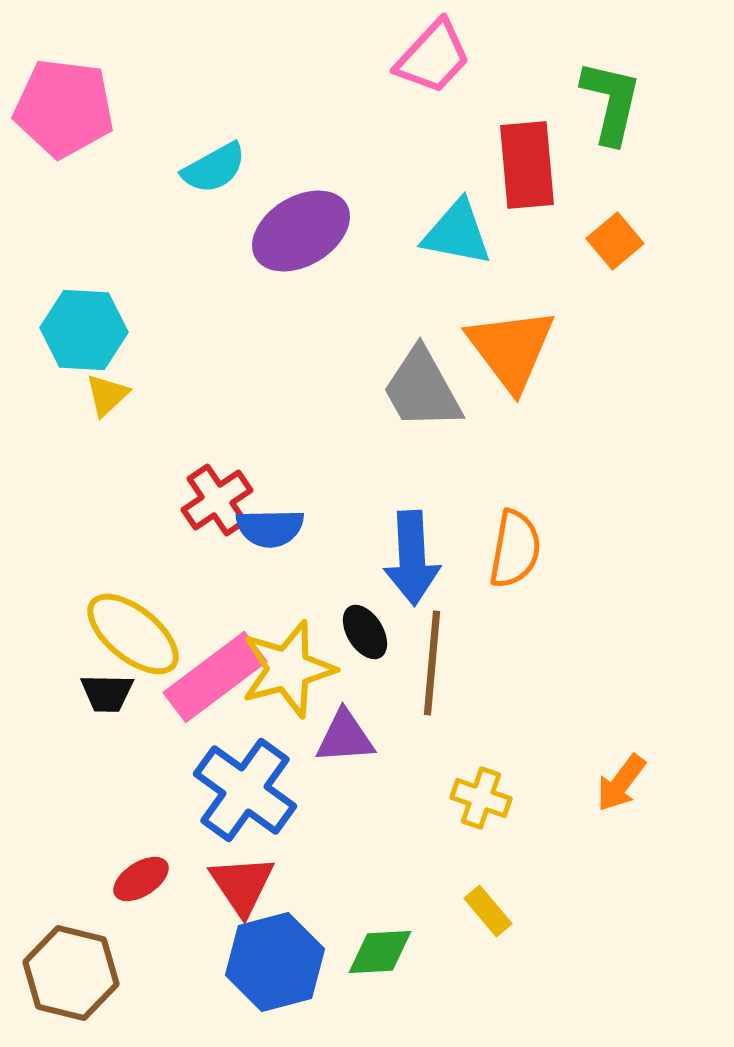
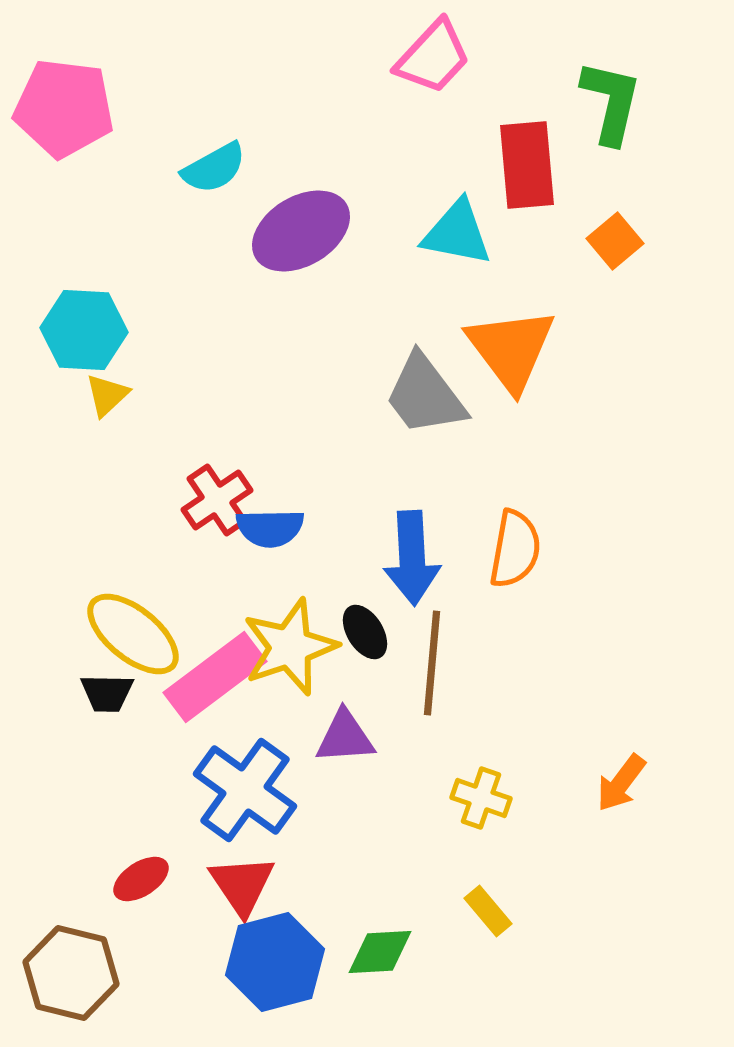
gray trapezoid: moved 3 px right, 6 px down; rotated 8 degrees counterclockwise
yellow star: moved 2 px right, 22 px up; rotated 4 degrees counterclockwise
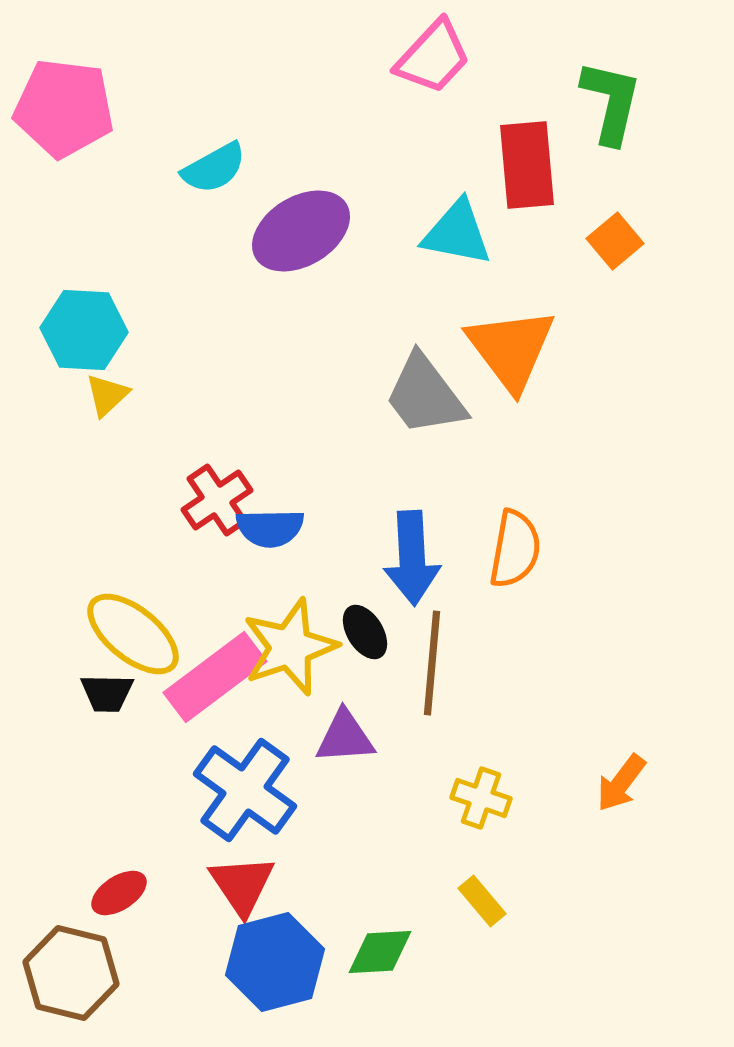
red ellipse: moved 22 px left, 14 px down
yellow rectangle: moved 6 px left, 10 px up
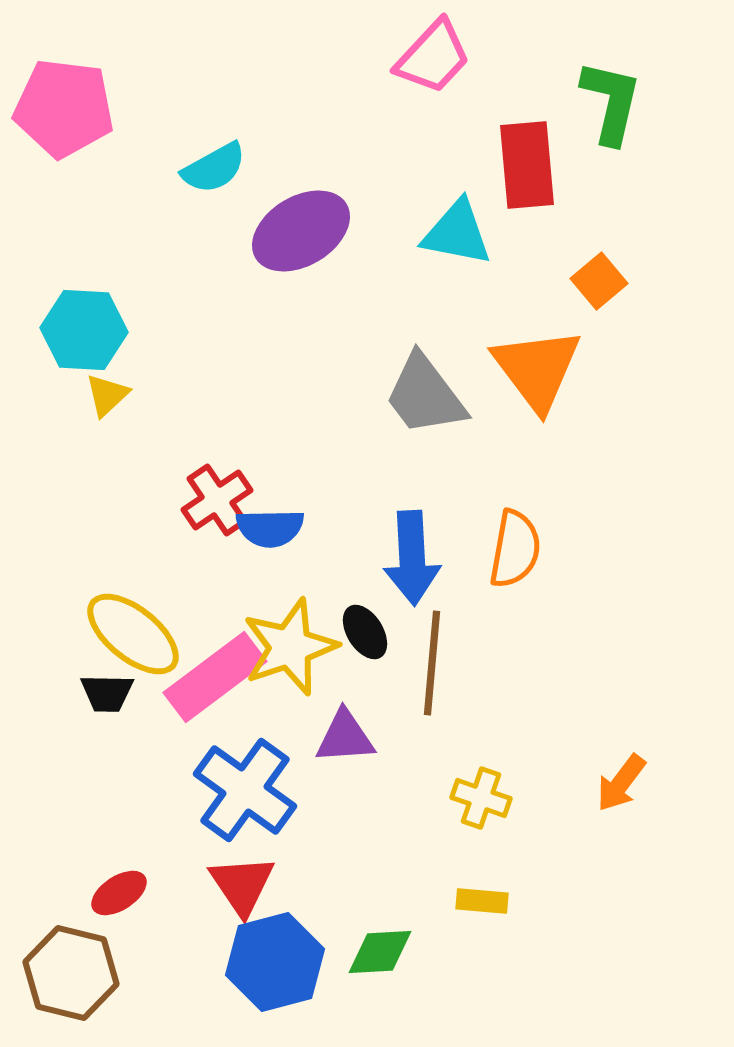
orange square: moved 16 px left, 40 px down
orange triangle: moved 26 px right, 20 px down
yellow rectangle: rotated 45 degrees counterclockwise
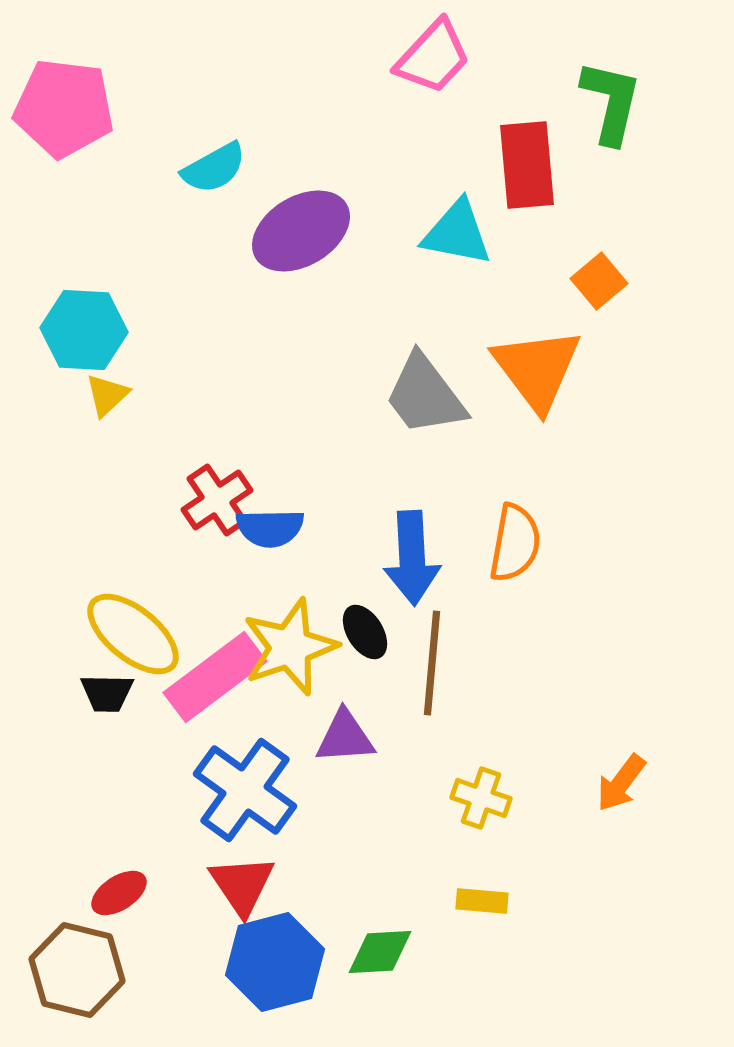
orange semicircle: moved 6 px up
brown hexagon: moved 6 px right, 3 px up
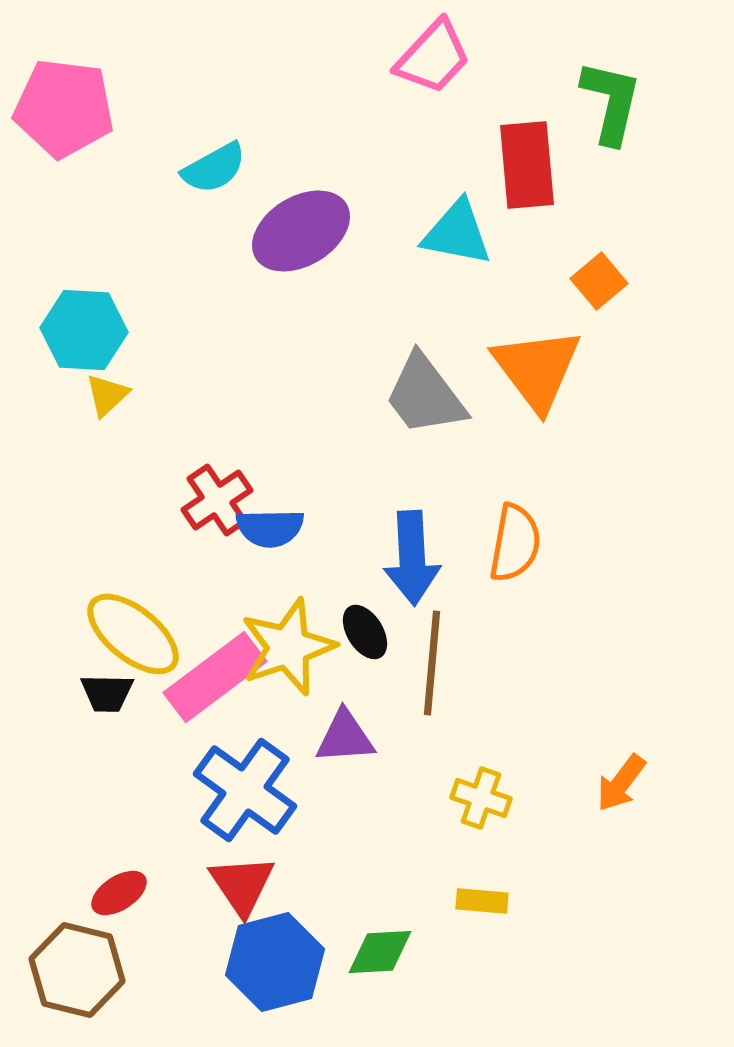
yellow star: moved 2 px left
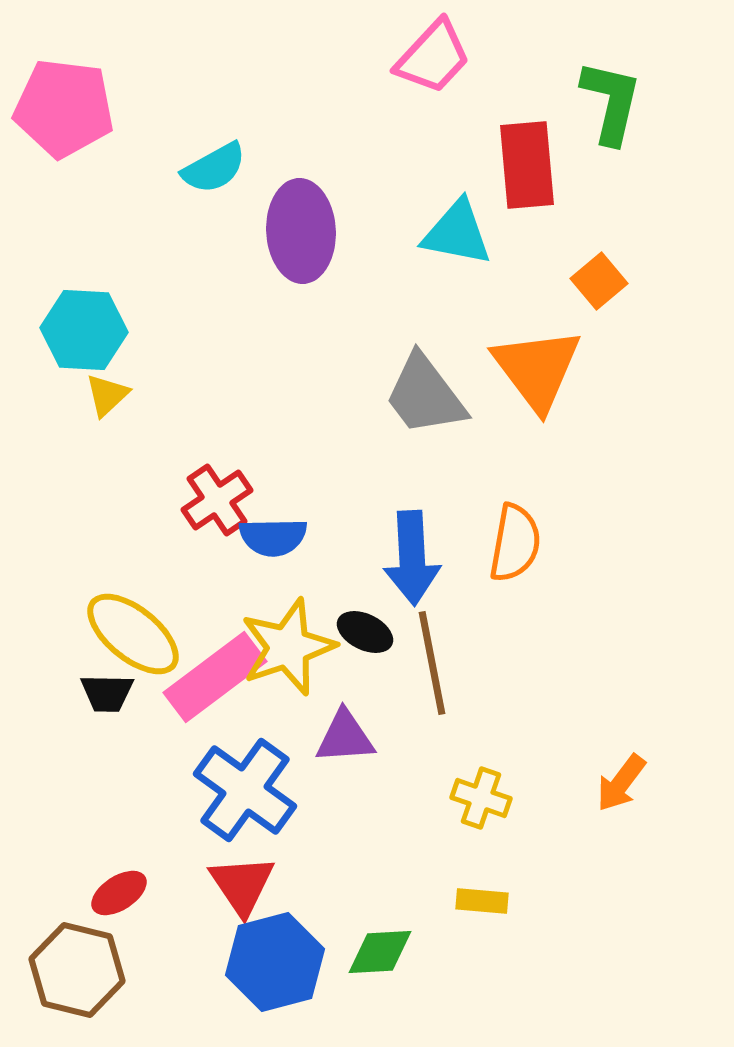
purple ellipse: rotated 62 degrees counterclockwise
blue semicircle: moved 3 px right, 9 px down
black ellipse: rotated 32 degrees counterclockwise
brown line: rotated 16 degrees counterclockwise
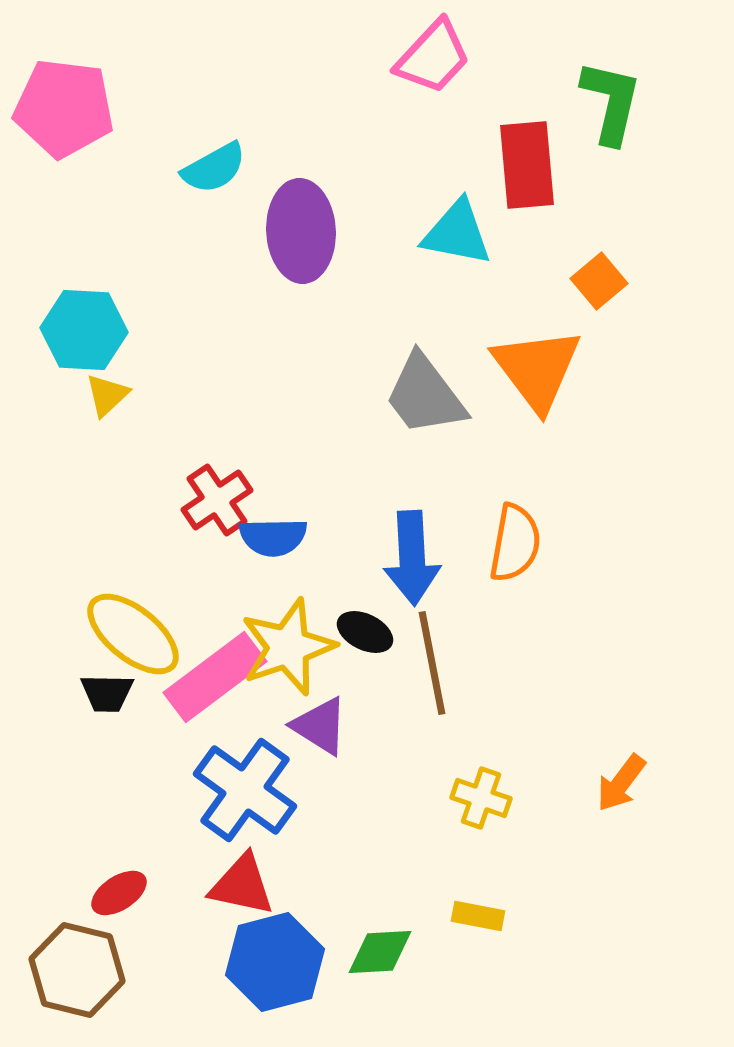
purple triangle: moved 25 px left, 11 px up; rotated 36 degrees clockwise
red triangle: rotated 44 degrees counterclockwise
yellow rectangle: moved 4 px left, 15 px down; rotated 6 degrees clockwise
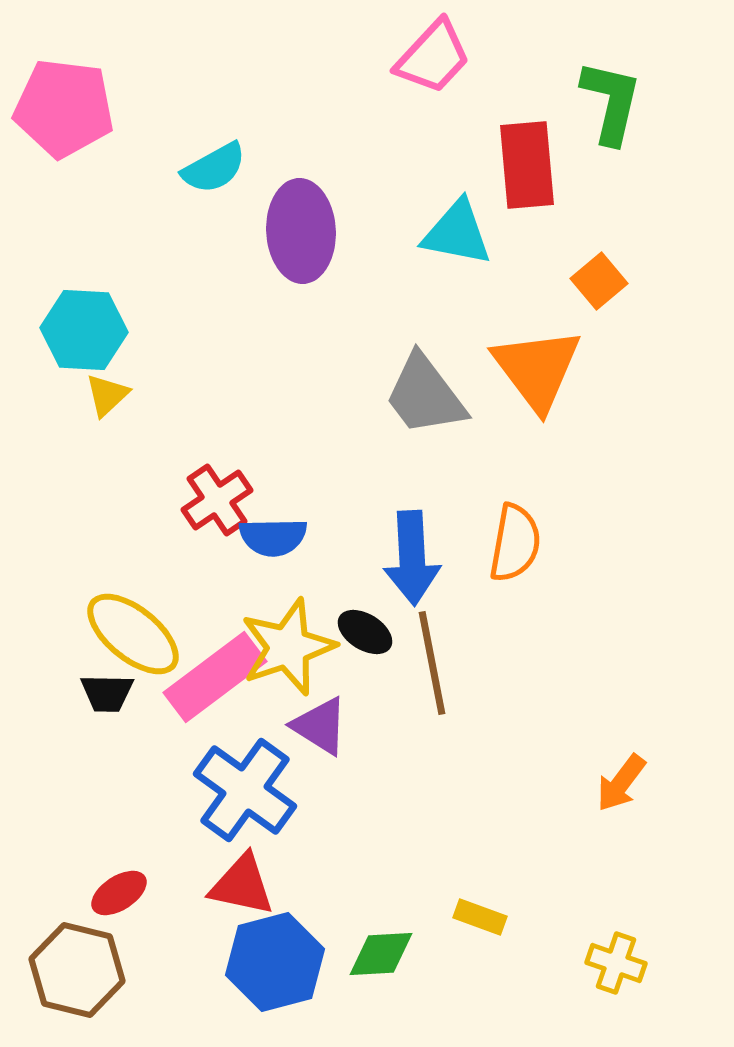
black ellipse: rotated 6 degrees clockwise
yellow cross: moved 135 px right, 165 px down
yellow rectangle: moved 2 px right, 1 px down; rotated 9 degrees clockwise
green diamond: moved 1 px right, 2 px down
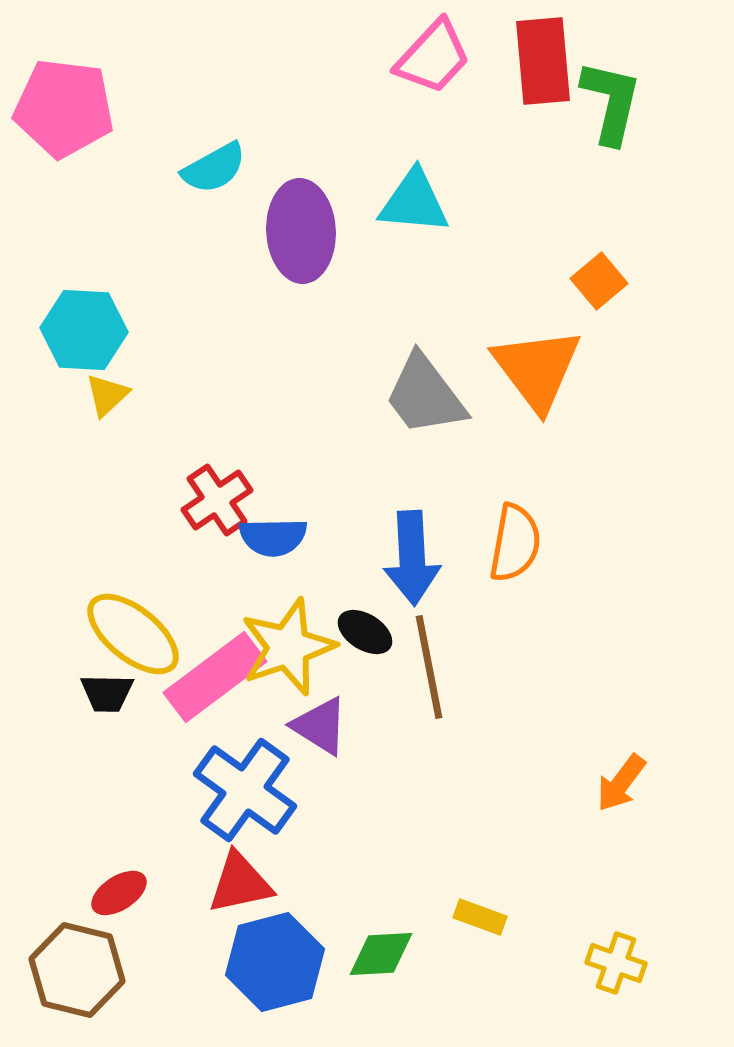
red rectangle: moved 16 px right, 104 px up
cyan triangle: moved 43 px left, 31 px up; rotated 6 degrees counterclockwise
brown line: moved 3 px left, 4 px down
red triangle: moved 2 px left, 2 px up; rotated 24 degrees counterclockwise
